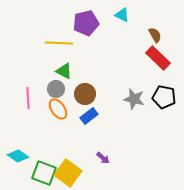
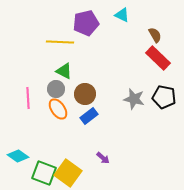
yellow line: moved 1 px right, 1 px up
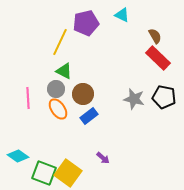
brown semicircle: moved 1 px down
yellow line: rotated 68 degrees counterclockwise
brown circle: moved 2 px left
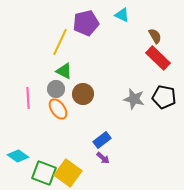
blue rectangle: moved 13 px right, 24 px down
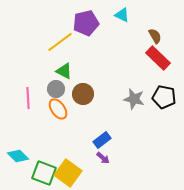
yellow line: rotated 28 degrees clockwise
cyan diamond: rotated 10 degrees clockwise
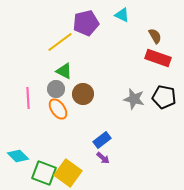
red rectangle: rotated 25 degrees counterclockwise
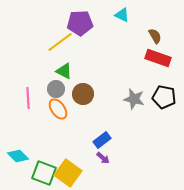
purple pentagon: moved 6 px left; rotated 10 degrees clockwise
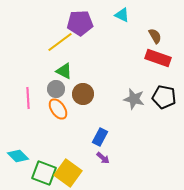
blue rectangle: moved 2 px left, 3 px up; rotated 24 degrees counterclockwise
